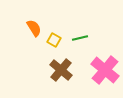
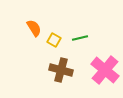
brown cross: rotated 25 degrees counterclockwise
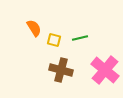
yellow square: rotated 16 degrees counterclockwise
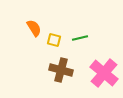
pink cross: moved 1 px left, 3 px down
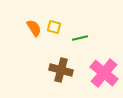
yellow square: moved 13 px up
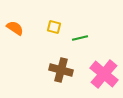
orange semicircle: moved 19 px left; rotated 24 degrees counterclockwise
pink cross: moved 1 px down
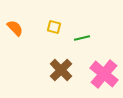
orange semicircle: rotated 12 degrees clockwise
green line: moved 2 px right
brown cross: rotated 30 degrees clockwise
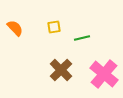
yellow square: rotated 24 degrees counterclockwise
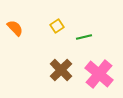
yellow square: moved 3 px right, 1 px up; rotated 24 degrees counterclockwise
green line: moved 2 px right, 1 px up
pink cross: moved 5 px left
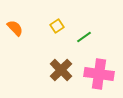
green line: rotated 21 degrees counterclockwise
pink cross: rotated 32 degrees counterclockwise
